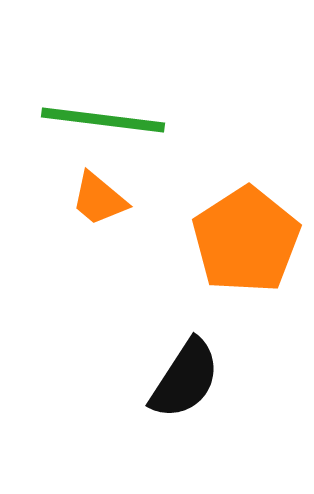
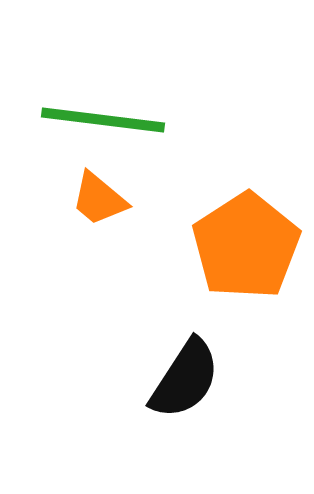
orange pentagon: moved 6 px down
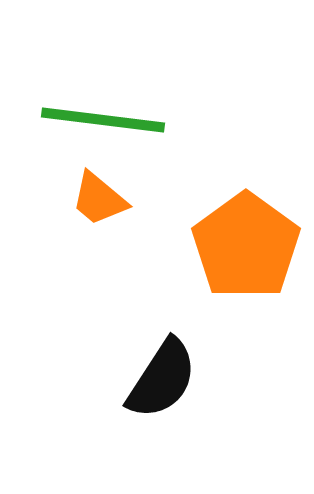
orange pentagon: rotated 3 degrees counterclockwise
black semicircle: moved 23 px left
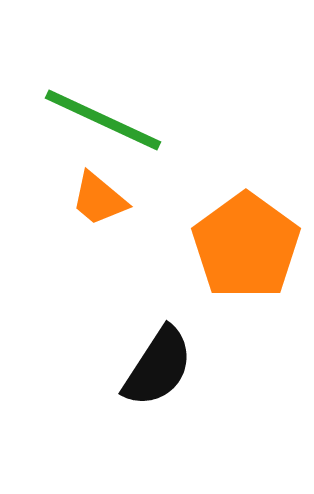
green line: rotated 18 degrees clockwise
black semicircle: moved 4 px left, 12 px up
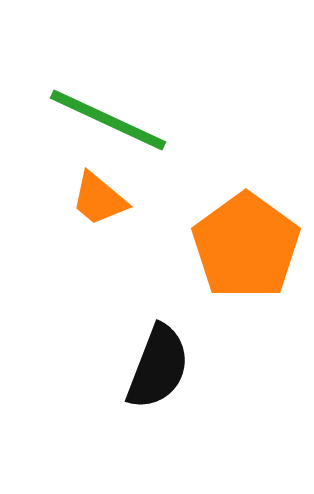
green line: moved 5 px right
black semicircle: rotated 12 degrees counterclockwise
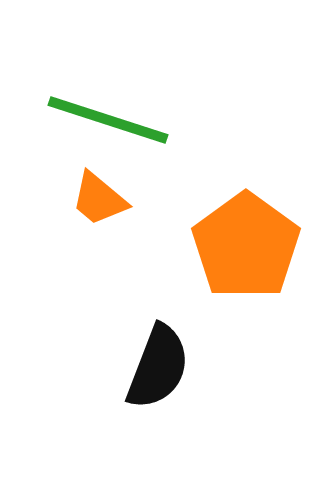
green line: rotated 7 degrees counterclockwise
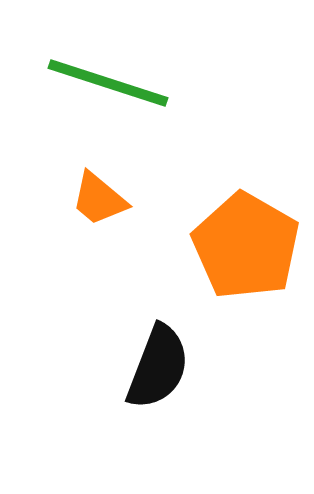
green line: moved 37 px up
orange pentagon: rotated 6 degrees counterclockwise
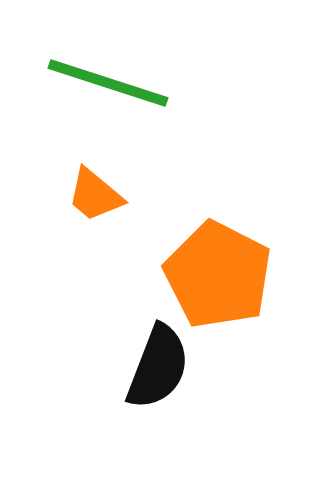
orange trapezoid: moved 4 px left, 4 px up
orange pentagon: moved 28 px left, 29 px down; rotated 3 degrees counterclockwise
